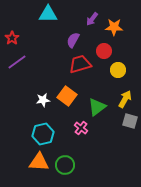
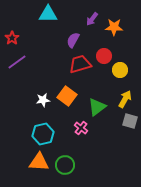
red circle: moved 5 px down
yellow circle: moved 2 px right
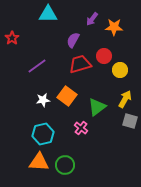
purple line: moved 20 px right, 4 px down
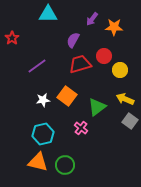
yellow arrow: rotated 96 degrees counterclockwise
gray square: rotated 21 degrees clockwise
orange triangle: moved 1 px left; rotated 10 degrees clockwise
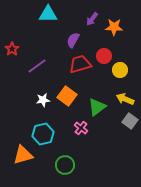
red star: moved 11 px down
orange triangle: moved 15 px left, 7 px up; rotated 30 degrees counterclockwise
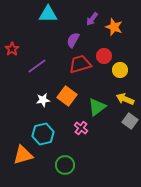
orange star: rotated 18 degrees clockwise
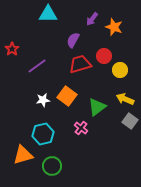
green circle: moved 13 px left, 1 px down
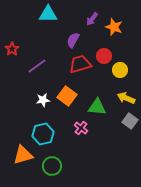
yellow arrow: moved 1 px right, 1 px up
green triangle: rotated 42 degrees clockwise
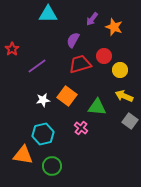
yellow arrow: moved 2 px left, 2 px up
orange triangle: rotated 25 degrees clockwise
